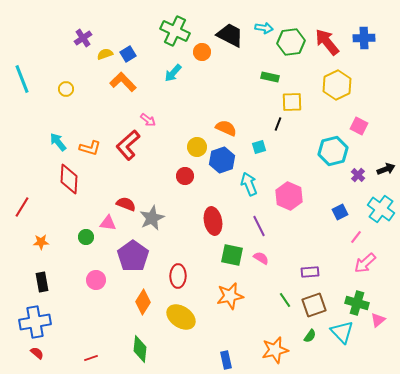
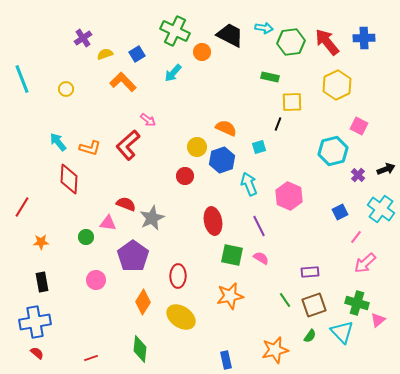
blue square at (128, 54): moved 9 px right
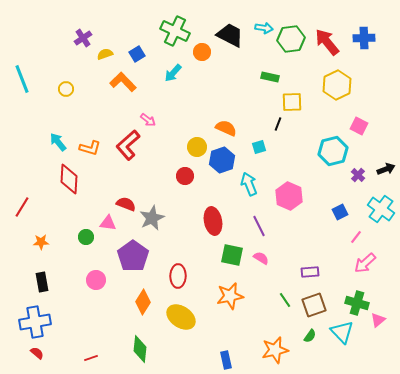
green hexagon at (291, 42): moved 3 px up
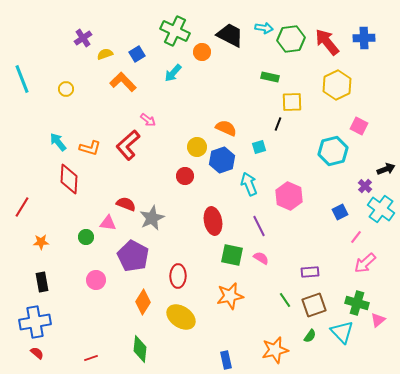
purple cross at (358, 175): moved 7 px right, 11 px down
purple pentagon at (133, 256): rotated 8 degrees counterclockwise
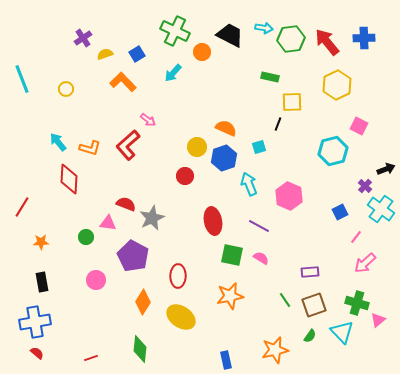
blue hexagon at (222, 160): moved 2 px right, 2 px up
purple line at (259, 226): rotated 35 degrees counterclockwise
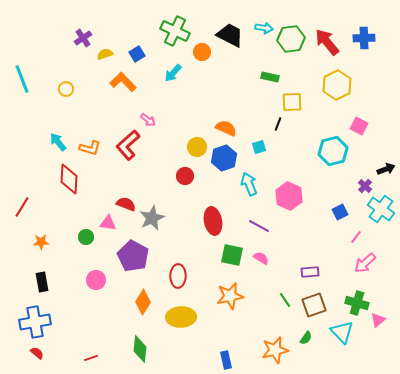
yellow ellipse at (181, 317): rotated 36 degrees counterclockwise
green semicircle at (310, 336): moved 4 px left, 2 px down
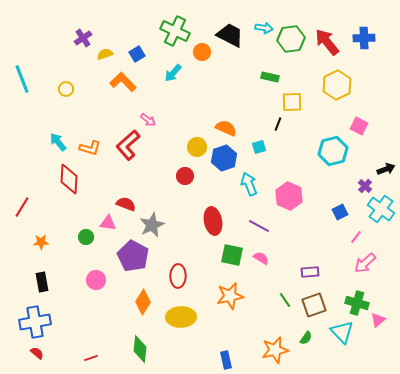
gray star at (152, 218): moved 7 px down
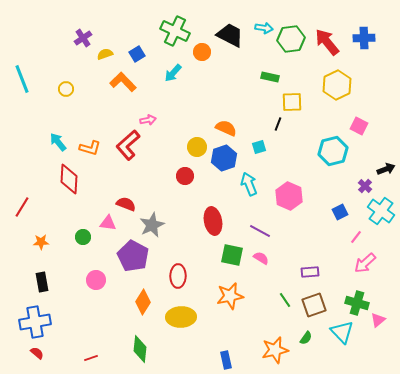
pink arrow at (148, 120): rotated 49 degrees counterclockwise
cyan cross at (381, 209): moved 2 px down
purple line at (259, 226): moved 1 px right, 5 px down
green circle at (86, 237): moved 3 px left
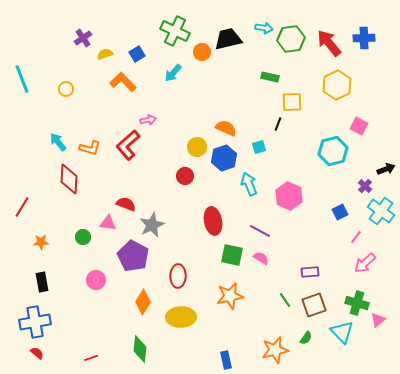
black trapezoid at (230, 35): moved 2 px left, 4 px down; rotated 40 degrees counterclockwise
red arrow at (327, 42): moved 2 px right, 1 px down
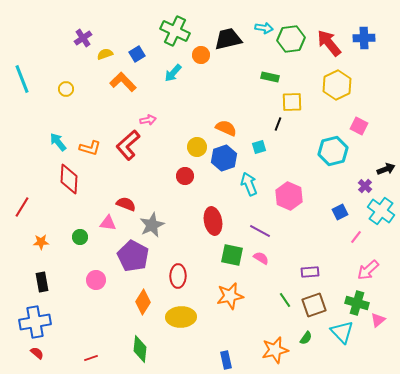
orange circle at (202, 52): moved 1 px left, 3 px down
green circle at (83, 237): moved 3 px left
pink arrow at (365, 263): moved 3 px right, 7 px down
